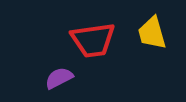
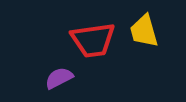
yellow trapezoid: moved 8 px left, 2 px up
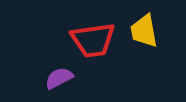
yellow trapezoid: rotated 6 degrees clockwise
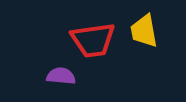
purple semicircle: moved 2 px right, 2 px up; rotated 32 degrees clockwise
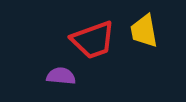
red trapezoid: rotated 12 degrees counterclockwise
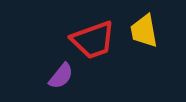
purple semicircle: rotated 124 degrees clockwise
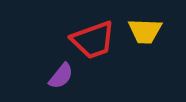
yellow trapezoid: moved 1 px right; rotated 78 degrees counterclockwise
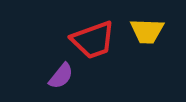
yellow trapezoid: moved 2 px right
